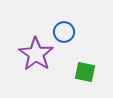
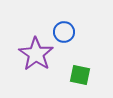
green square: moved 5 px left, 3 px down
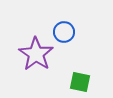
green square: moved 7 px down
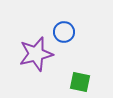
purple star: rotated 24 degrees clockwise
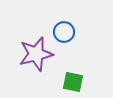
green square: moved 7 px left
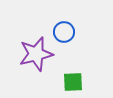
green square: rotated 15 degrees counterclockwise
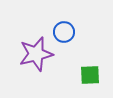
green square: moved 17 px right, 7 px up
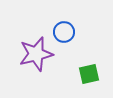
green square: moved 1 px left, 1 px up; rotated 10 degrees counterclockwise
